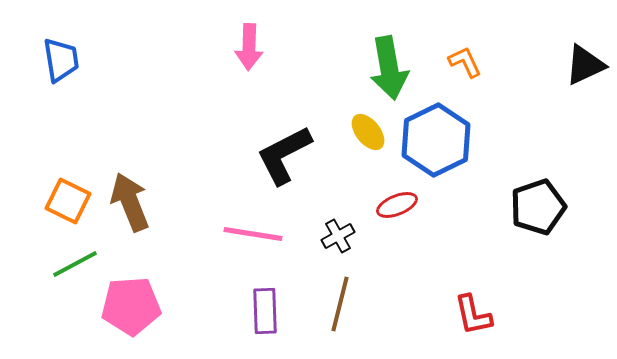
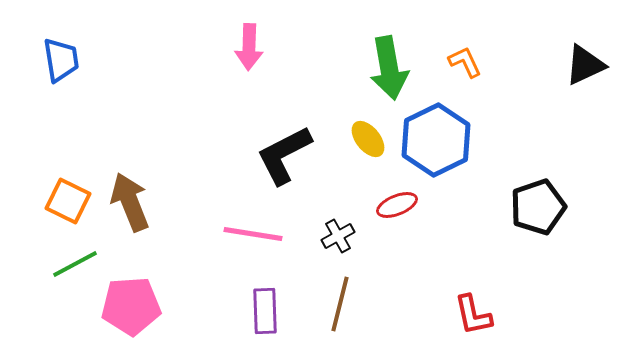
yellow ellipse: moved 7 px down
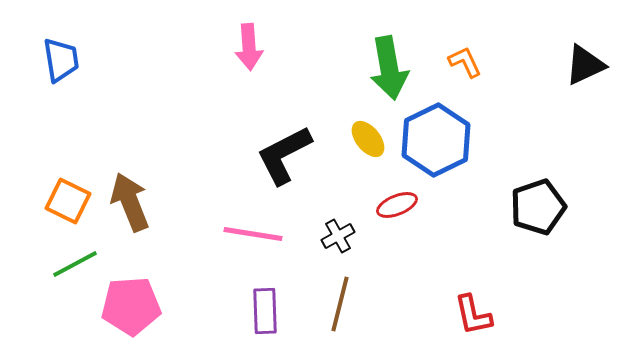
pink arrow: rotated 6 degrees counterclockwise
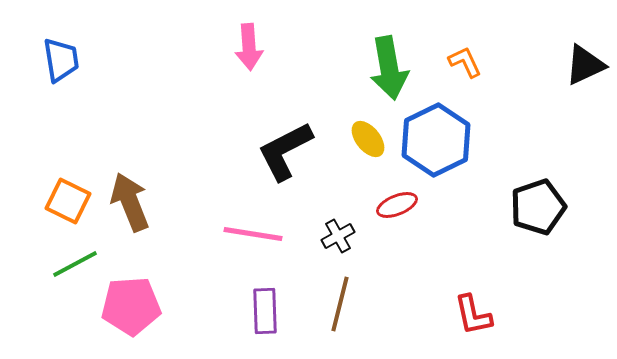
black L-shape: moved 1 px right, 4 px up
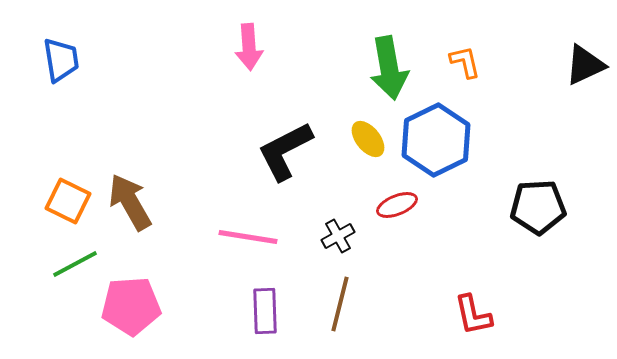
orange L-shape: rotated 12 degrees clockwise
brown arrow: rotated 8 degrees counterclockwise
black pentagon: rotated 16 degrees clockwise
pink line: moved 5 px left, 3 px down
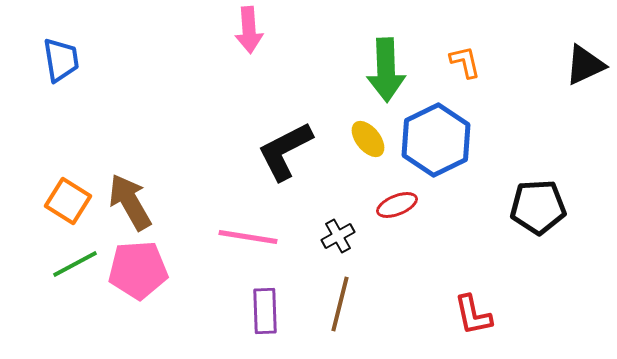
pink arrow: moved 17 px up
green arrow: moved 3 px left, 2 px down; rotated 8 degrees clockwise
orange square: rotated 6 degrees clockwise
pink pentagon: moved 7 px right, 36 px up
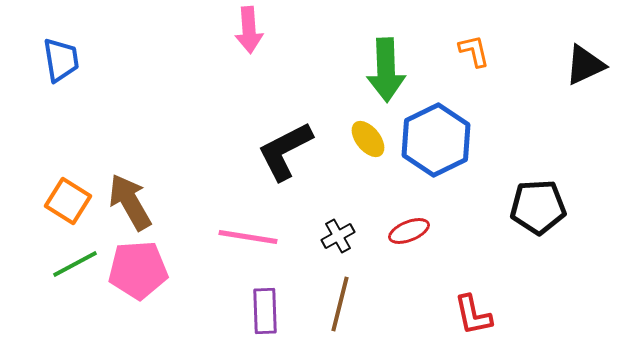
orange L-shape: moved 9 px right, 11 px up
red ellipse: moved 12 px right, 26 px down
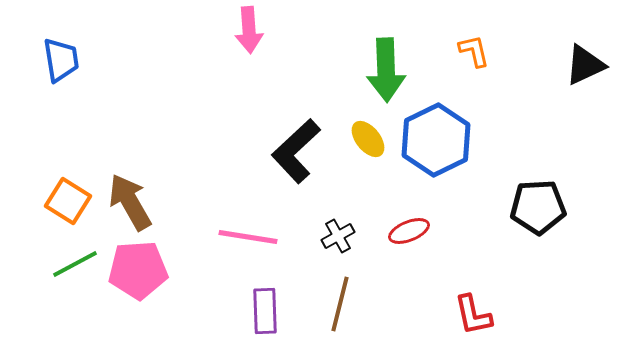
black L-shape: moved 11 px right; rotated 16 degrees counterclockwise
